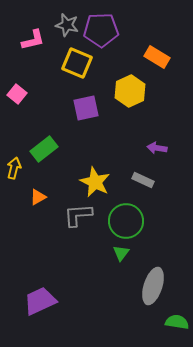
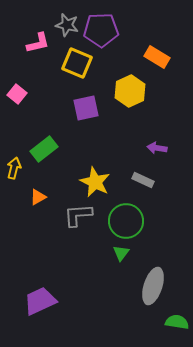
pink L-shape: moved 5 px right, 3 px down
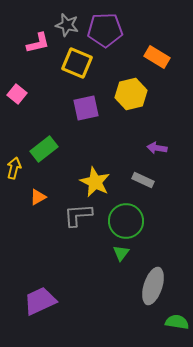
purple pentagon: moved 4 px right
yellow hexagon: moved 1 px right, 3 px down; rotated 12 degrees clockwise
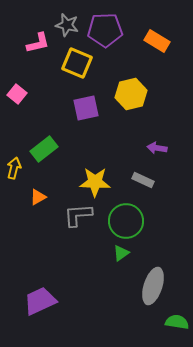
orange rectangle: moved 16 px up
yellow star: rotated 24 degrees counterclockwise
green triangle: rotated 18 degrees clockwise
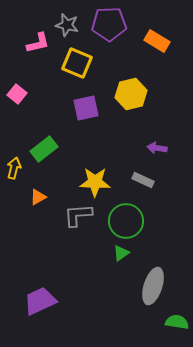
purple pentagon: moved 4 px right, 6 px up
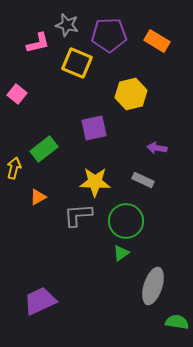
purple pentagon: moved 11 px down
purple square: moved 8 px right, 20 px down
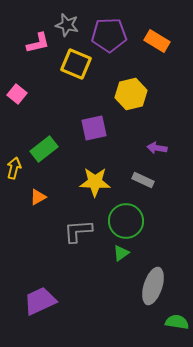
yellow square: moved 1 px left, 1 px down
gray L-shape: moved 16 px down
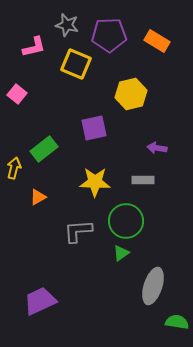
pink L-shape: moved 4 px left, 4 px down
gray rectangle: rotated 25 degrees counterclockwise
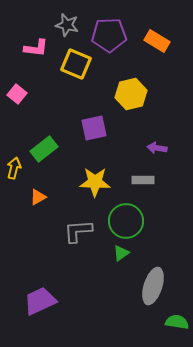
pink L-shape: moved 2 px right, 1 px down; rotated 20 degrees clockwise
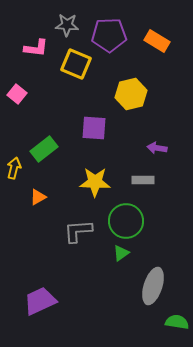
gray star: rotated 10 degrees counterclockwise
purple square: rotated 16 degrees clockwise
